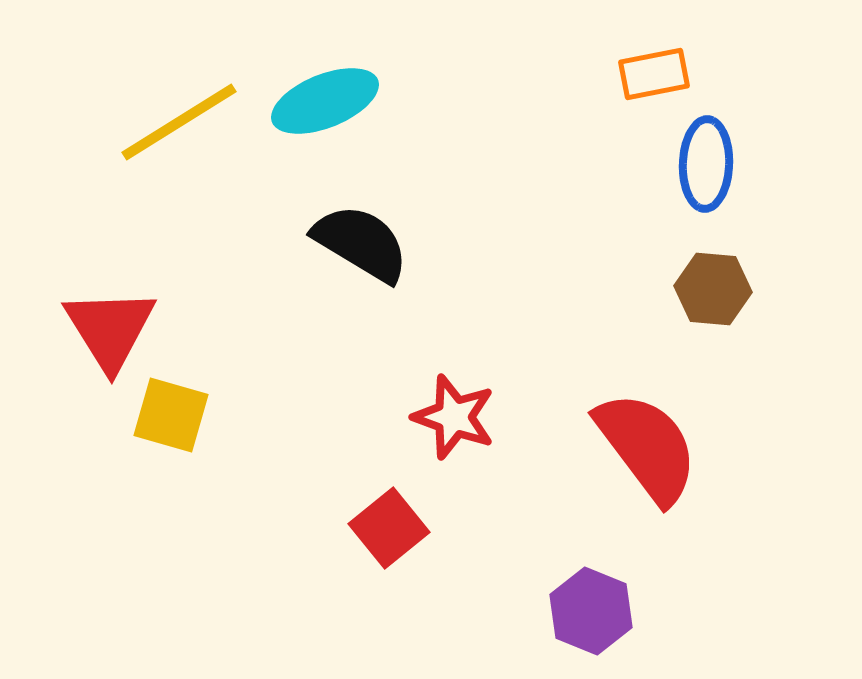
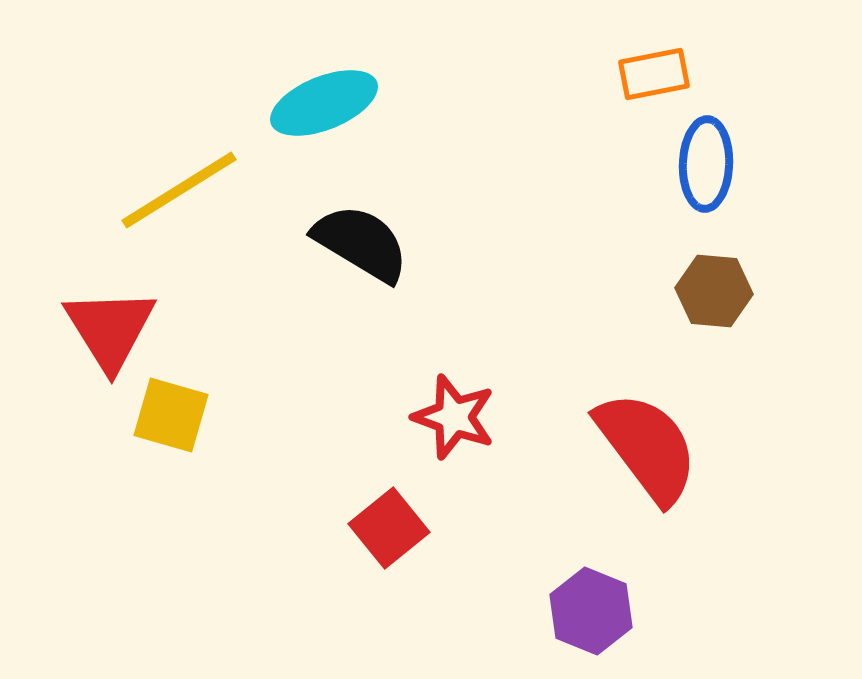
cyan ellipse: moved 1 px left, 2 px down
yellow line: moved 68 px down
brown hexagon: moved 1 px right, 2 px down
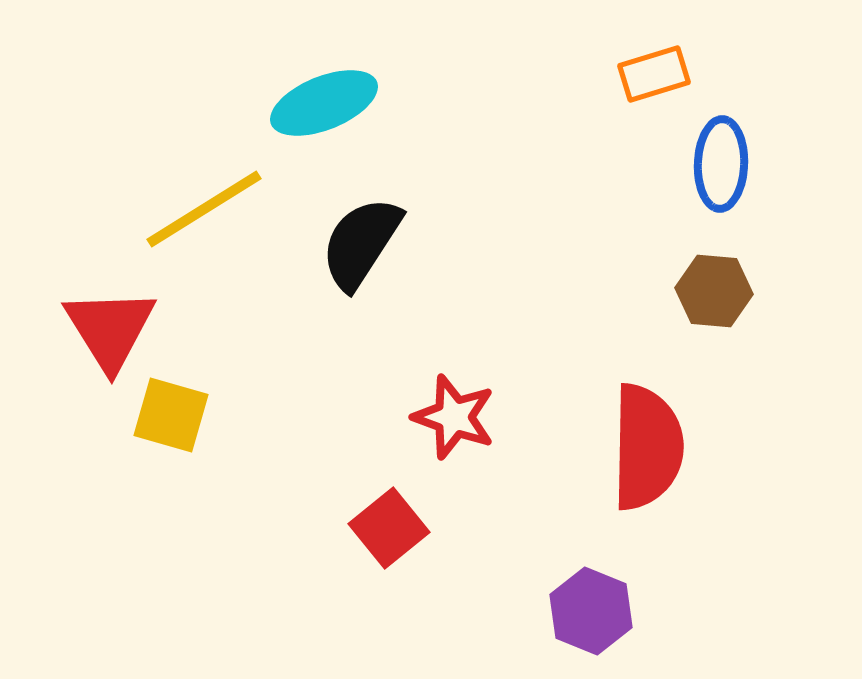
orange rectangle: rotated 6 degrees counterclockwise
blue ellipse: moved 15 px right
yellow line: moved 25 px right, 19 px down
black semicircle: rotated 88 degrees counterclockwise
red semicircle: rotated 38 degrees clockwise
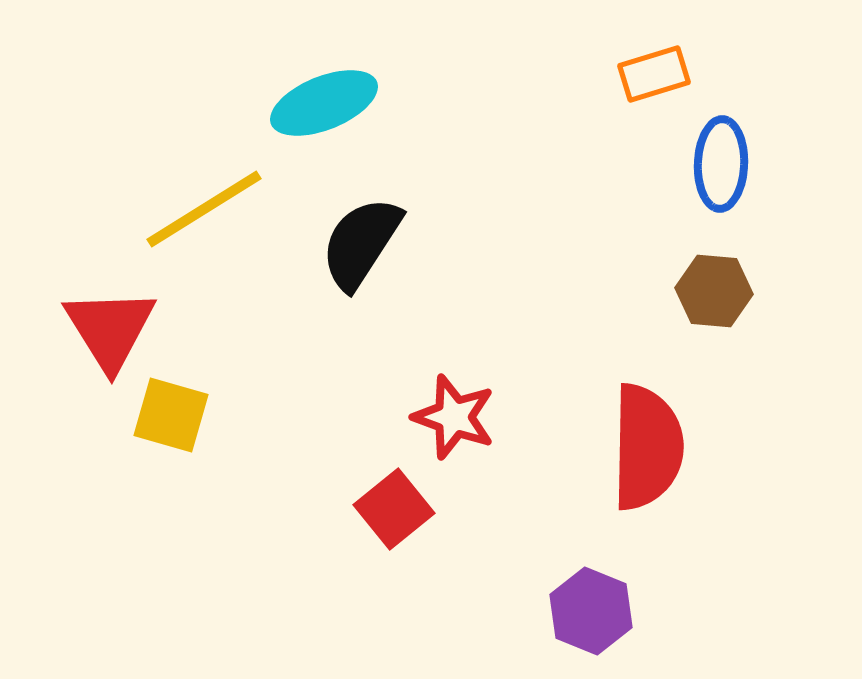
red square: moved 5 px right, 19 px up
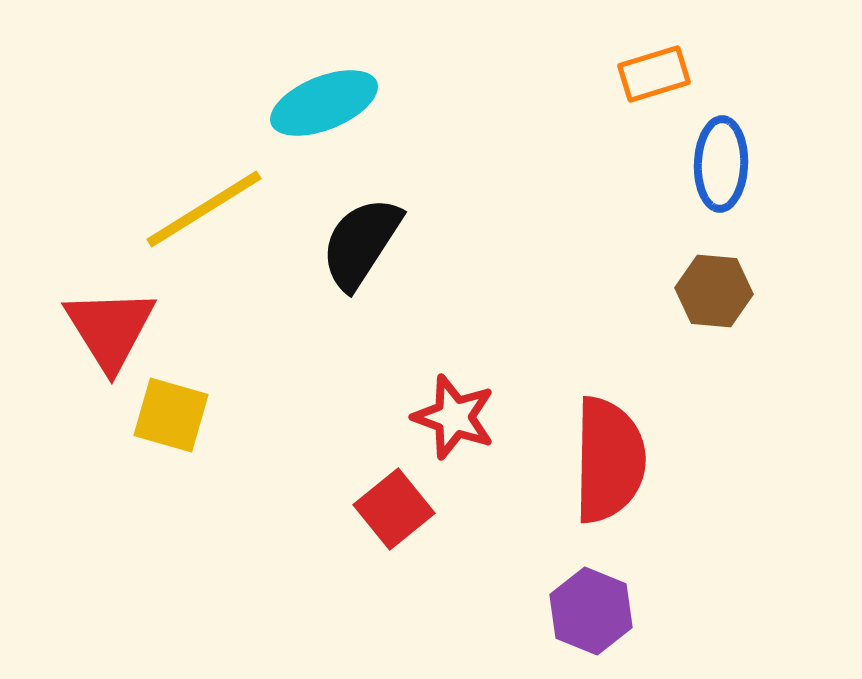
red semicircle: moved 38 px left, 13 px down
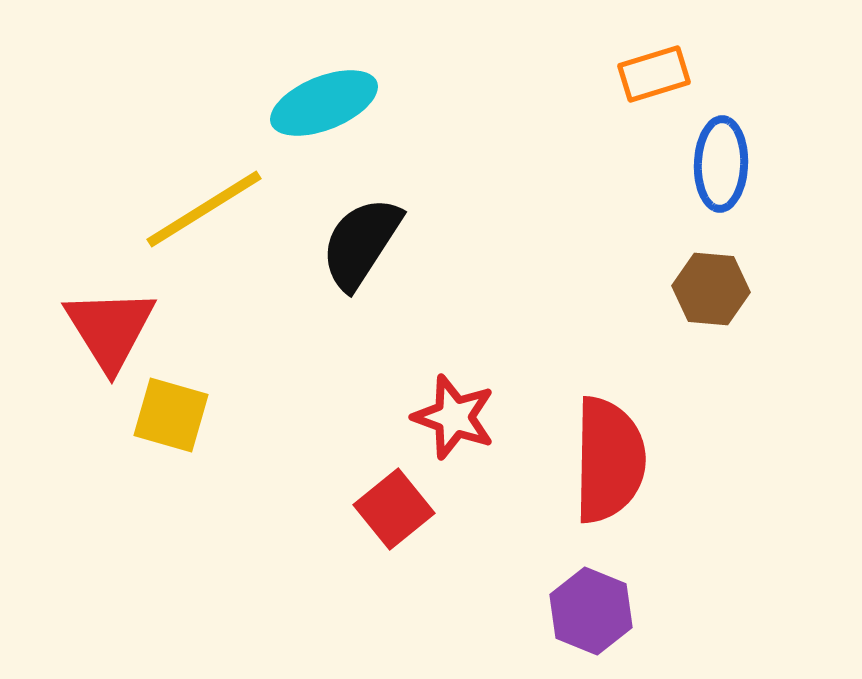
brown hexagon: moved 3 px left, 2 px up
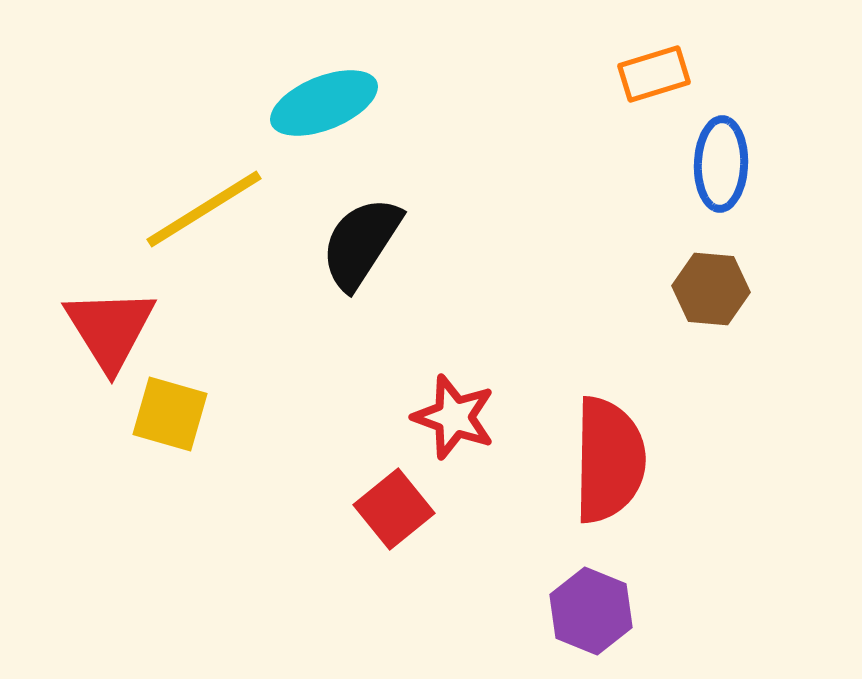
yellow square: moved 1 px left, 1 px up
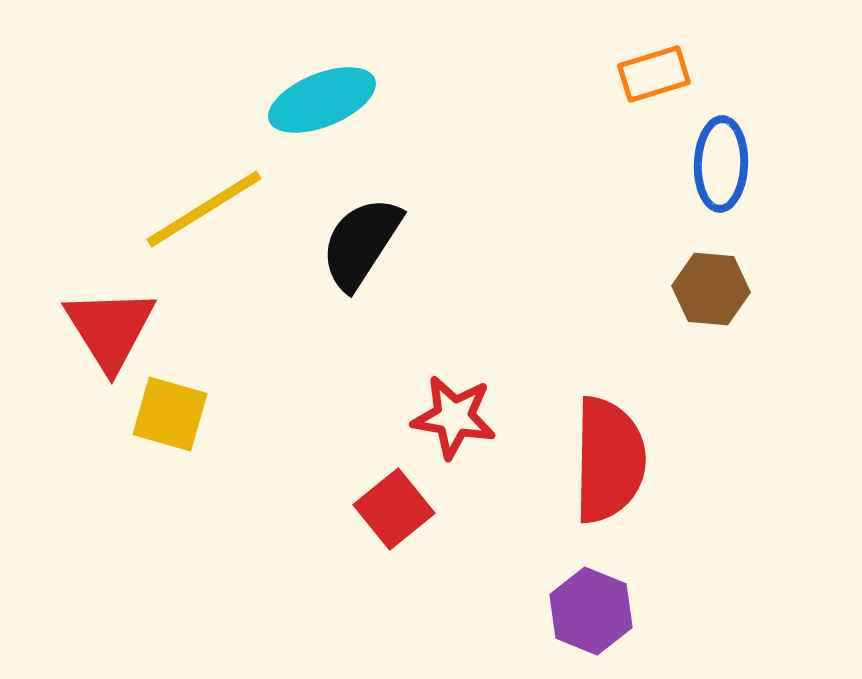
cyan ellipse: moved 2 px left, 3 px up
red star: rotated 10 degrees counterclockwise
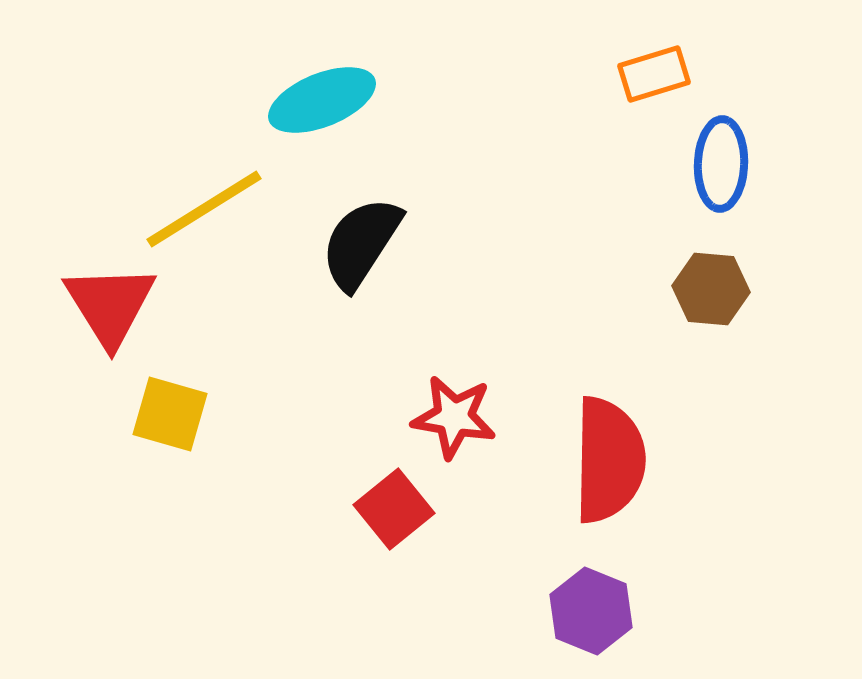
red triangle: moved 24 px up
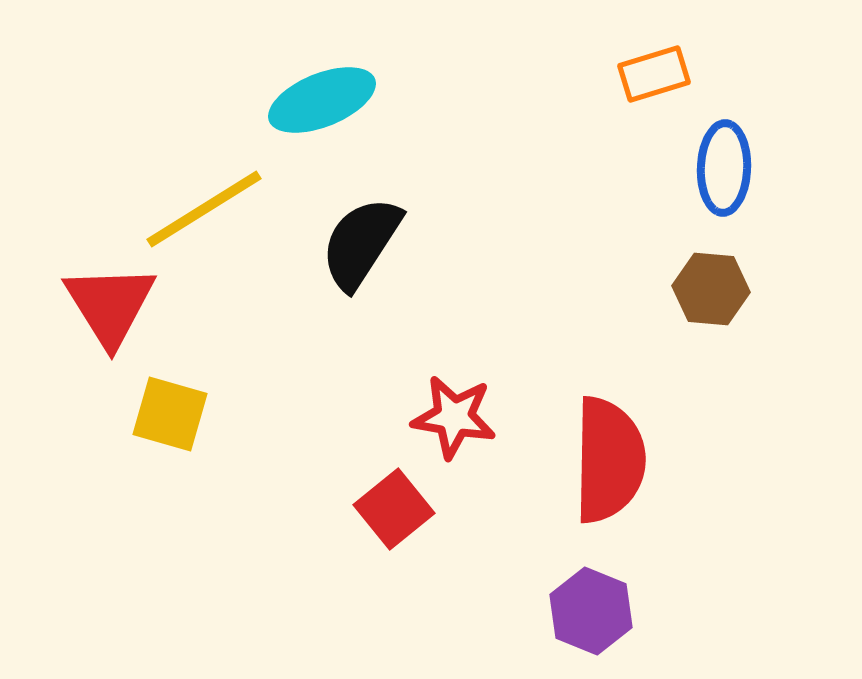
blue ellipse: moved 3 px right, 4 px down
